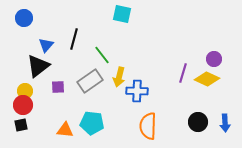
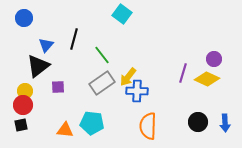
cyan square: rotated 24 degrees clockwise
yellow arrow: moved 9 px right; rotated 24 degrees clockwise
gray rectangle: moved 12 px right, 2 px down
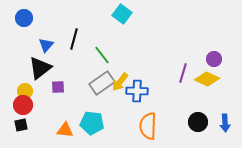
black triangle: moved 2 px right, 2 px down
yellow arrow: moved 8 px left, 5 px down
